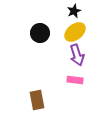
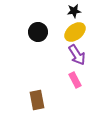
black star: rotated 16 degrees clockwise
black circle: moved 2 px left, 1 px up
purple arrow: rotated 15 degrees counterclockwise
pink rectangle: rotated 56 degrees clockwise
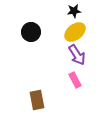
black circle: moved 7 px left
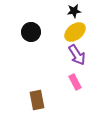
pink rectangle: moved 2 px down
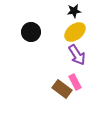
brown rectangle: moved 25 px right, 11 px up; rotated 42 degrees counterclockwise
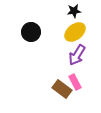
purple arrow: rotated 65 degrees clockwise
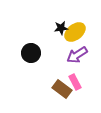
black star: moved 13 px left, 17 px down
black circle: moved 21 px down
purple arrow: rotated 25 degrees clockwise
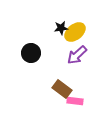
purple arrow: rotated 10 degrees counterclockwise
pink rectangle: moved 19 px down; rotated 56 degrees counterclockwise
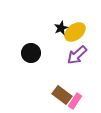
black star: rotated 16 degrees counterclockwise
brown rectangle: moved 6 px down
pink rectangle: rotated 63 degrees counterclockwise
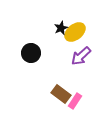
purple arrow: moved 4 px right, 1 px down
brown rectangle: moved 1 px left, 1 px up
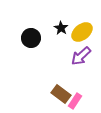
black star: rotated 16 degrees counterclockwise
yellow ellipse: moved 7 px right
black circle: moved 15 px up
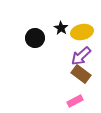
yellow ellipse: rotated 25 degrees clockwise
black circle: moved 4 px right
brown rectangle: moved 20 px right, 20 px up
pink rectangle: rotated 28 degrees clockwise
